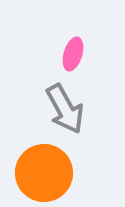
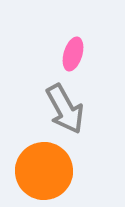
orange circle: moved 2 px up
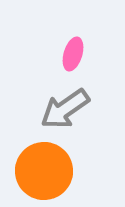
gray arrow: rotated 84 degrees clockwise
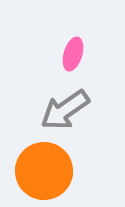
gray arrow: moved 1 px down
